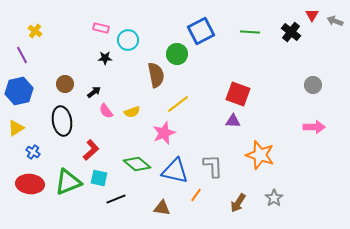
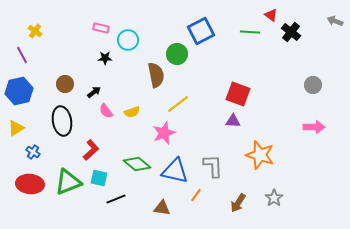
red triangle: moved 41 px left; rotated 24 degrees counterclockwise
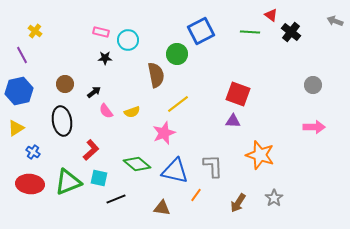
pink rectangle: moved 4 px down
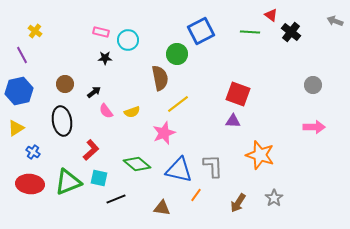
brown semicircle: moved 4 px right, 3 px down
blue triangle: moved 4 px right, 1 px up
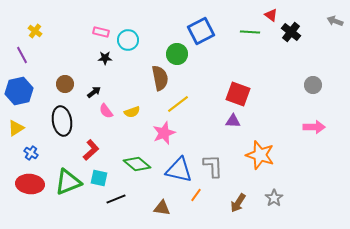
blue cross: moved 2 px left, 1 px down
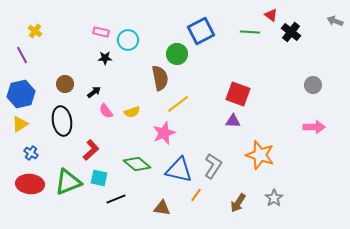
blue hexagon: moved 2 px right, 3 px down
yellow triangle: moved 4 px right, 4 px up
gray L-shape: rotated 35 degrees clockwise
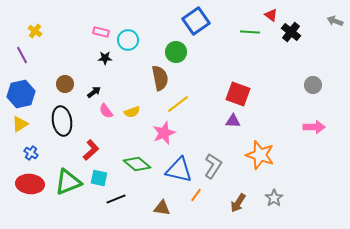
blue square: moved 5 px left, 10 px up; rotated 8 degrees counterclockwise
green circle: moved 1 px left, 2 px up
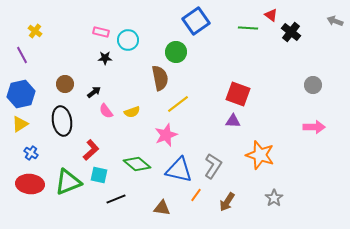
green line: moved 2 px left, 4 px up
pink star: moved 2 px right, 2 px down
cyan square: moved 3 px up
brown arrow: moved 11 px left, 1 px up
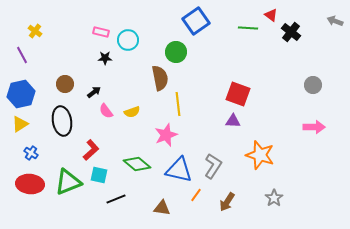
yellow line: rotated 60 degrees counterclockwise
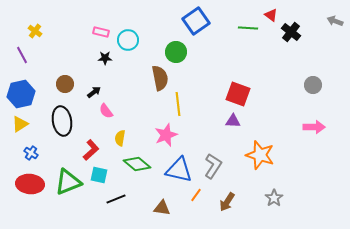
yellow semicircle: moved 12 px left, 26 px down; rotated 119 degrees clockwise
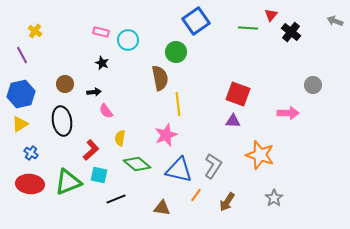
red triangle: rotated 32 degrees clockwise
black star: moved 3 px left, 5 px down; rotated 24 degrees clockwise
black arrow: rotated 32 degrees clockwise
pink arrow: moved 26 px left, 14 px up
